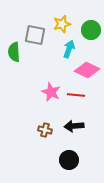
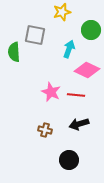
yellow star: moved 12 px up
black arrow: moved 5 px right, 2 px up; rotated 12 degrees counterclockwise
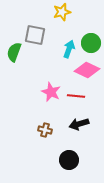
green circle: moved 13 px down
green semicircle: rotated 24 degrees clockwise
red line: moved 1 px down
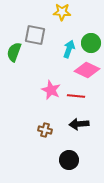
yellow star: rotated 18 degrees clockwise
pink star: moved 2 px up
black arrow: rotated 12 degrees clockwise
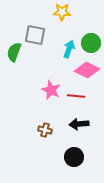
black circle: moved 5 px right, 3 px up
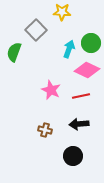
gray square: moved 1 px right, 5 px up; rotated 35 degrees clockwise
red line: moved 5 px right; rotated 18 degrees counterclockwise
black circle: moved 1 px left, 1 px up
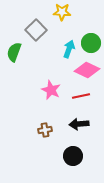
brown cross: rotated 24 degrees counterclockwise
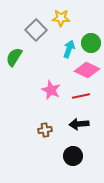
yellow star: moved 1 px left, 6 px down
green semicircle: moved 5 px down; rotated 12 degrees clockwise
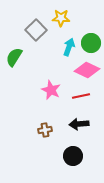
cyan arrow: moved 2 px up
